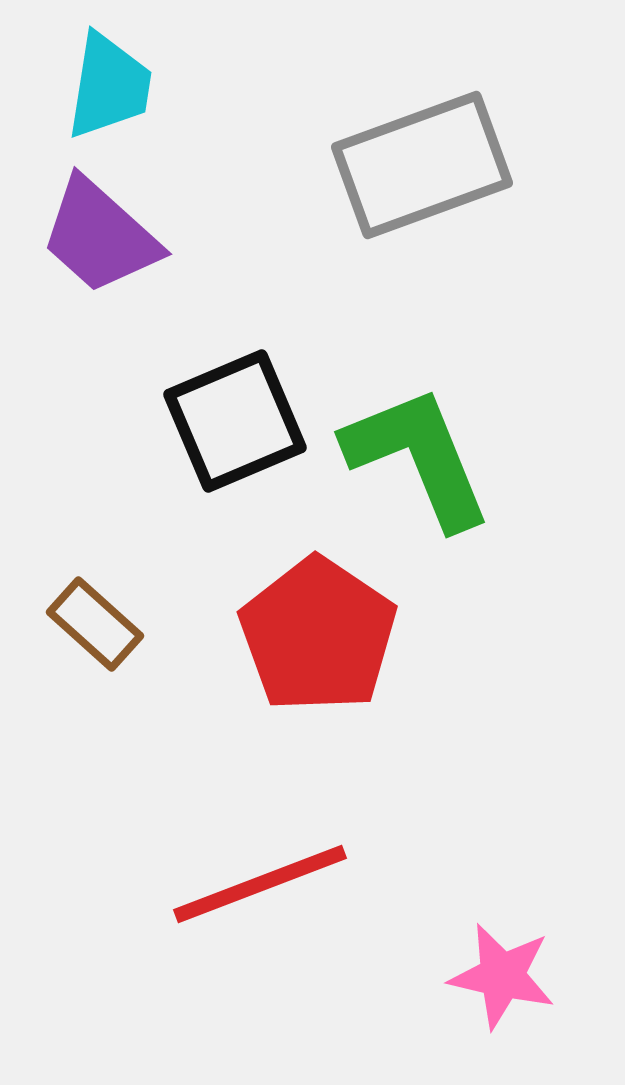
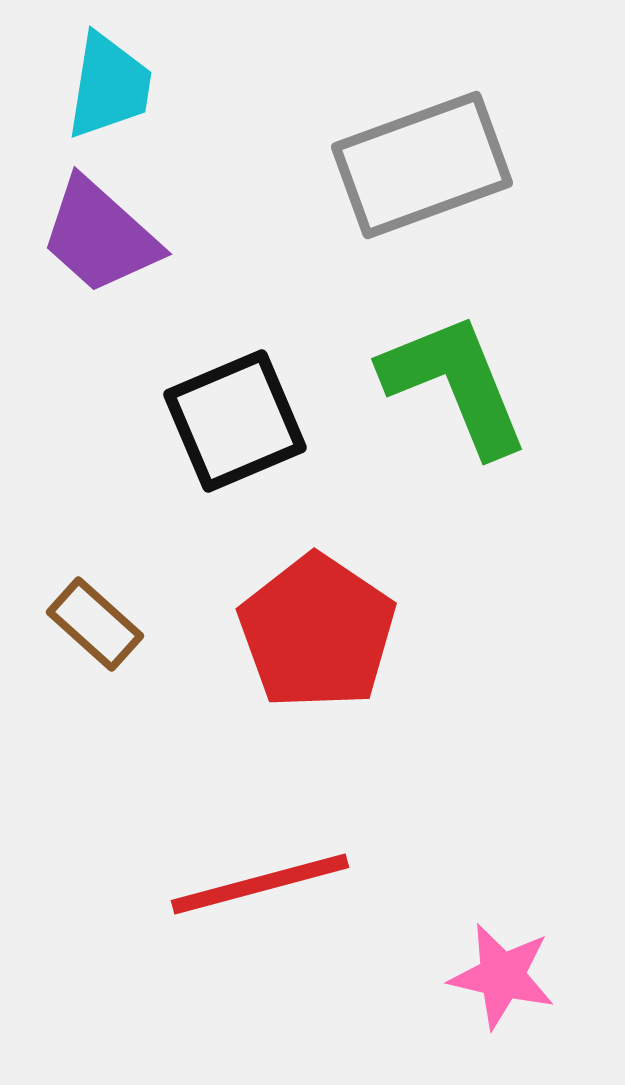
green L-shape: moved 37 px right, 73 px up
red pentagon: moved 1 px left, 3 px up
red line: rotated 6 degrees clockwise
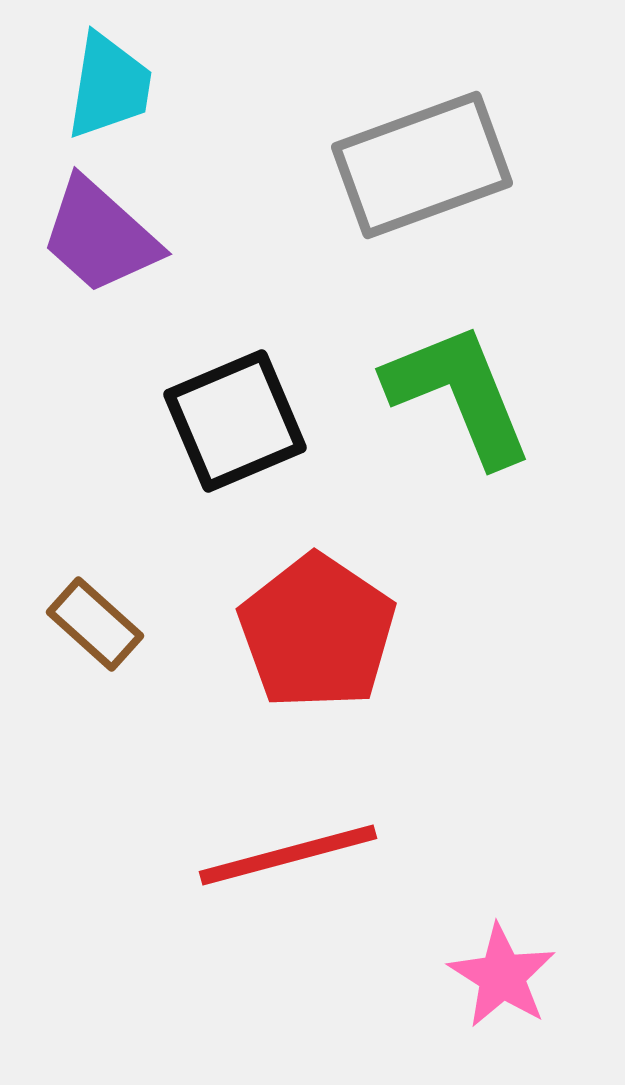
green L-shape: moved 4 px right, 10 px down
red line: moved 28 px right, 29 px up
pink star: rotated 19 degrees clockwise
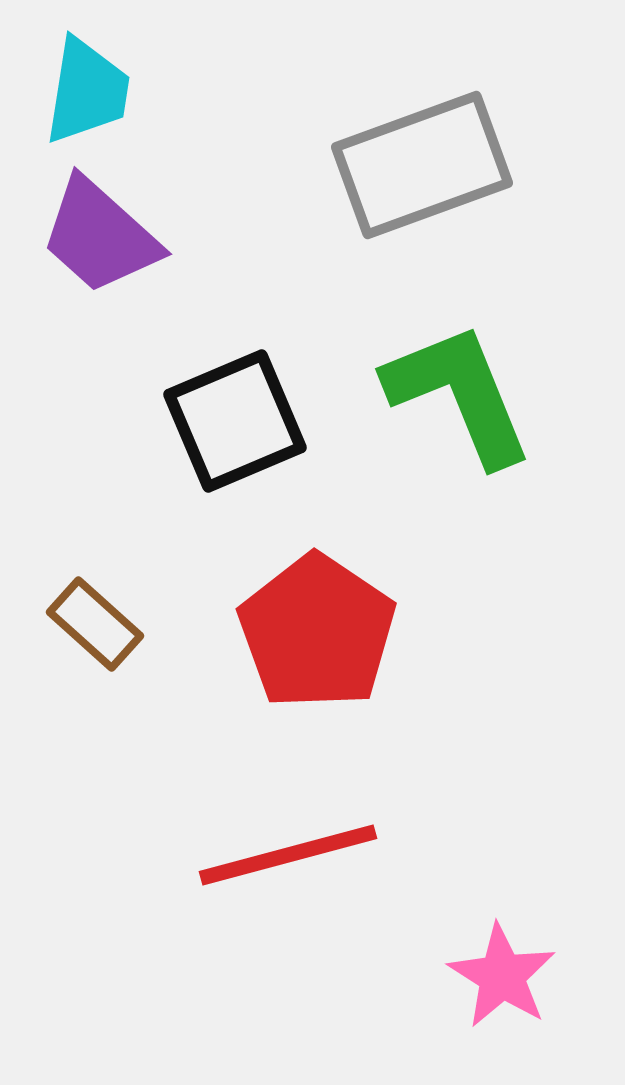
cyan trapezoid: moved 22 px left, 5 px down
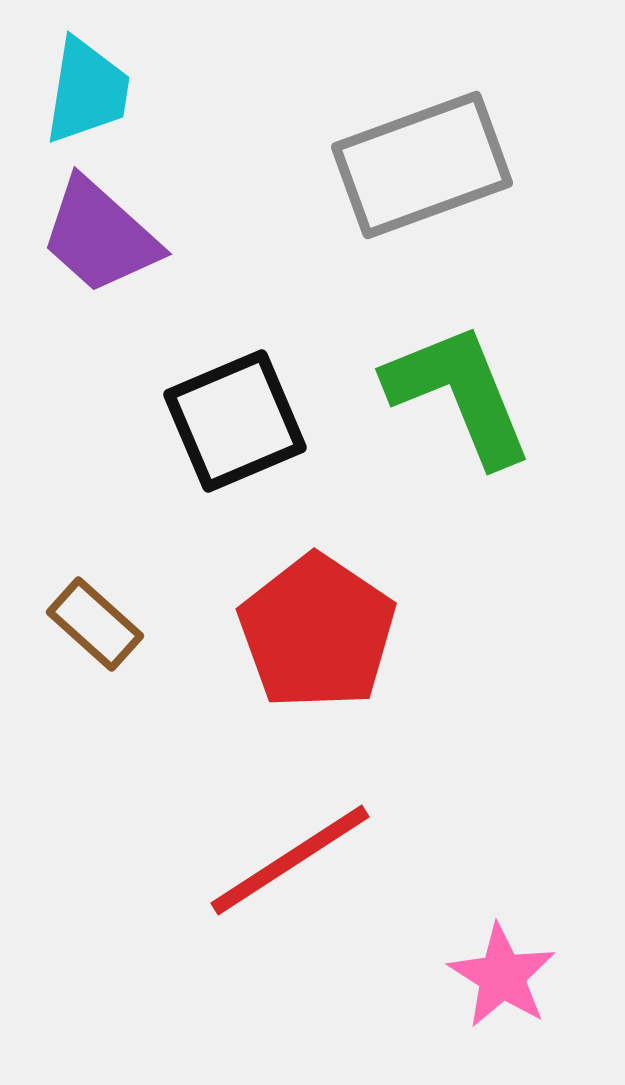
red line: moved 2 px right, 5 px down; rotated 18 degrees counterclockwise
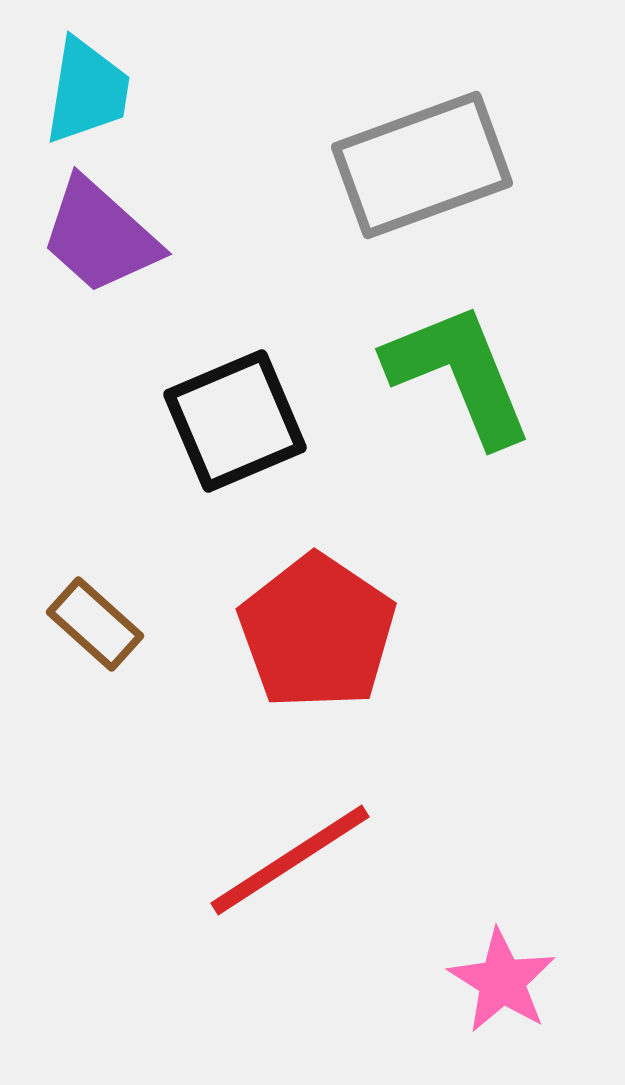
green L-shape: moved 20 px up
pink star: moved 5 px down
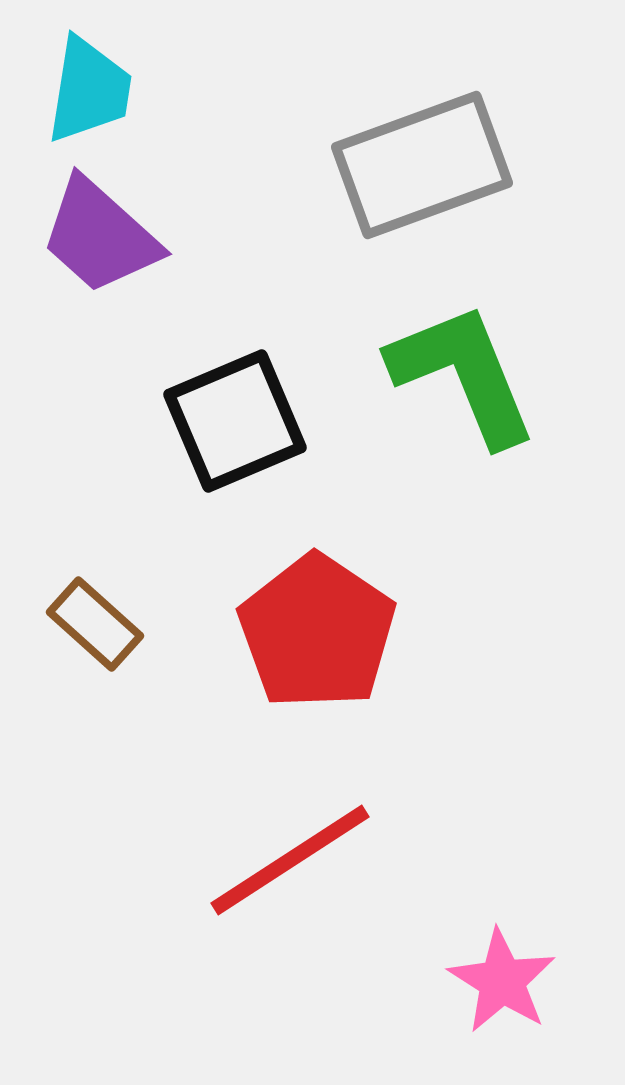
cyan trapezoid: moved 2 px right, 1 px up
green L-shape: moved 4 px right
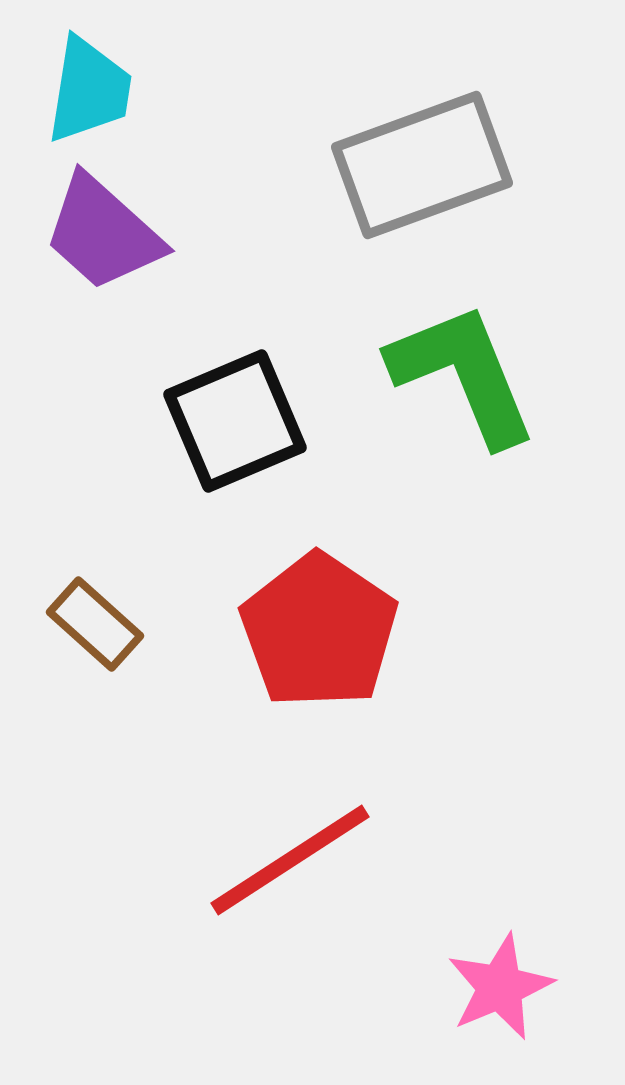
purple trapezoid: moved 3 px right, 3 px up
red pentagon: moved 2 px right, 1 px up
pink star: moved 2 px left, 6 px down; rotated 17 degrees clockwise
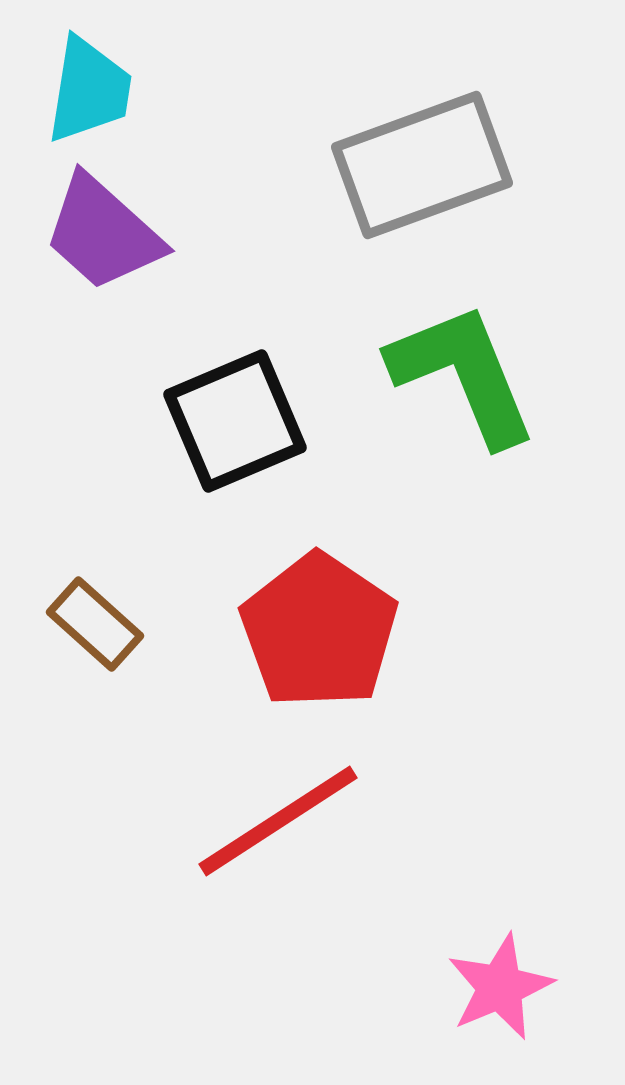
red line: moved 12 px left, 39 px up
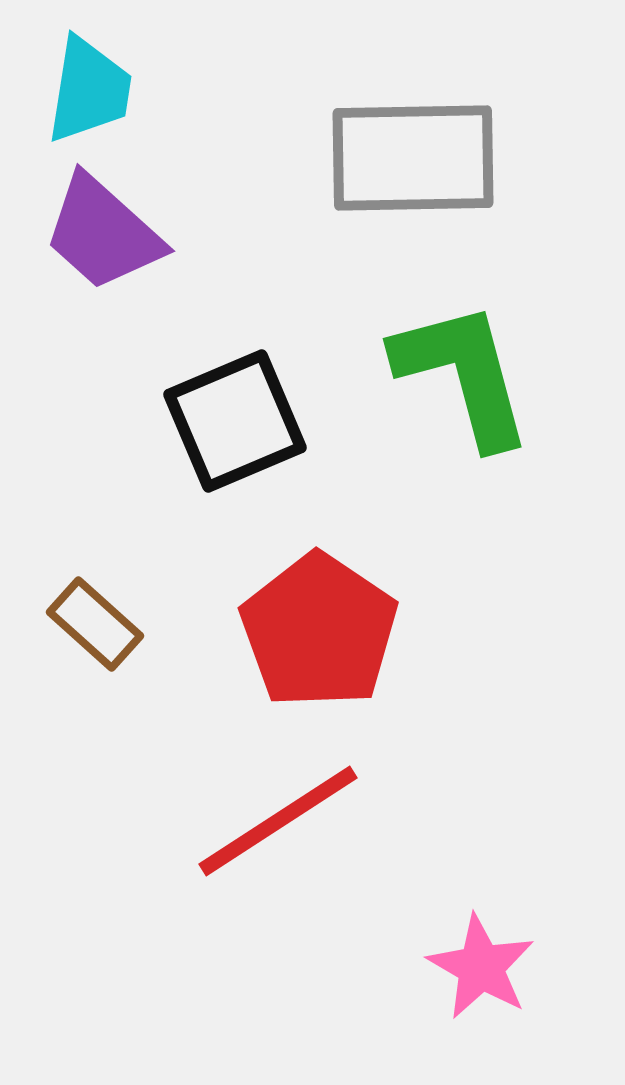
gray rectangle: moved 9 px left, 7 px up; rotated 19 degrees clockwise
green L-shape: rotated 7 degrees clockwise
pink star: moved 19 px left, 20 px up; rotated 19 degrees counterclockwise
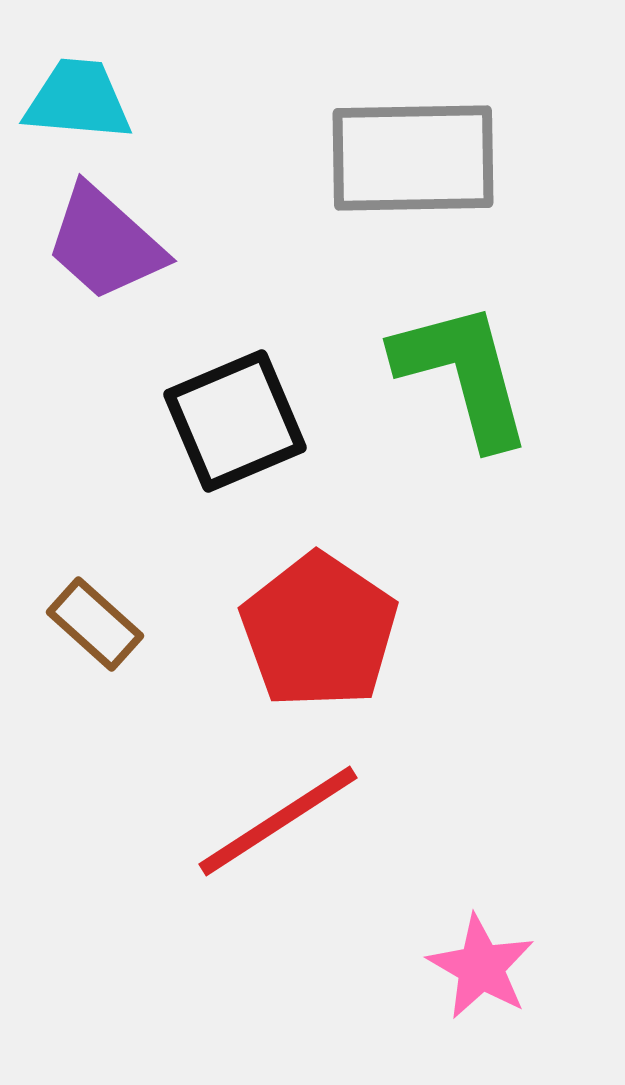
cyan trapezoid: moved 11 px left, 10 px down; rotated 94 degrees counterclockwise
purple trapezoid: moved 2 px right, 10 px down
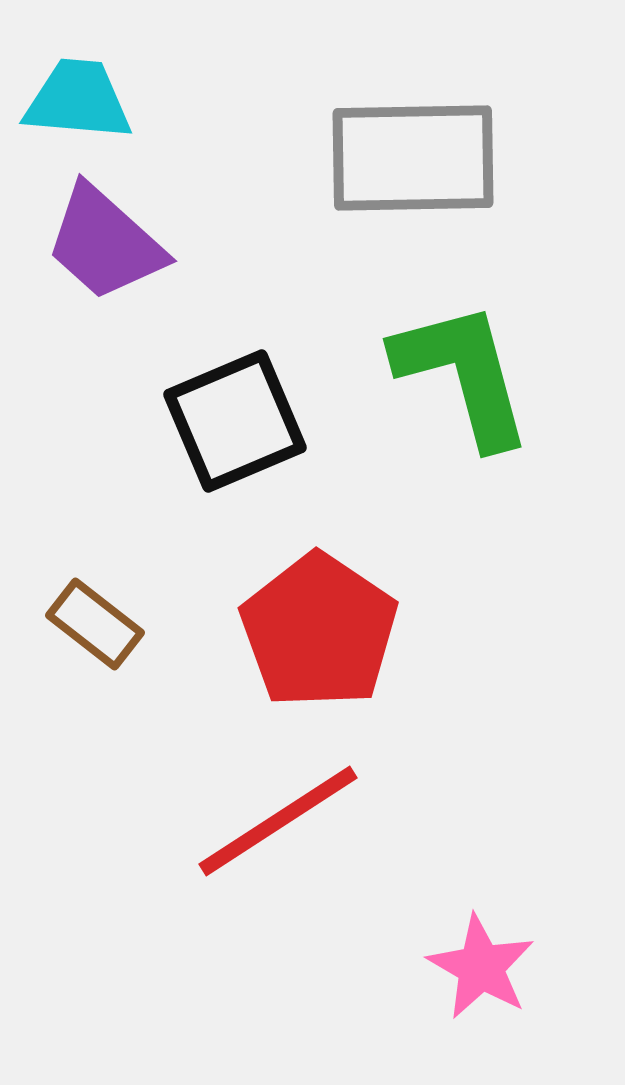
brown rectangle: rotated 4 degrees counterclockwise
